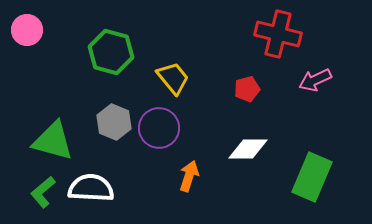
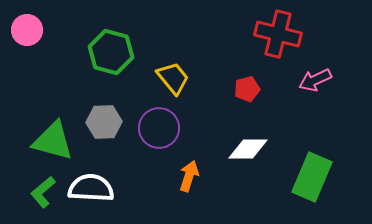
gray hexagon: moved 10 px left; rotated 24 degrees counterclockwise
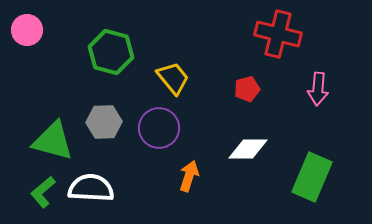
pink arrow: moved 3 px right, 9 px down; rotated 60 degrees counterclockwise
